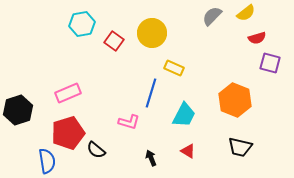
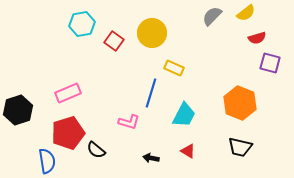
orange hexagon: moved 5 px right, 3 px down
black arrow: rotated 56 degrees counterclockwise
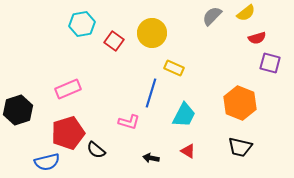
pink rectangle: moved 4 px up
blue semicircle: moved 1 px down; rotated 85 degrees clockwise
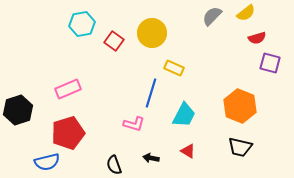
orange hexagon: moved 3 px down
pink L-shape: moved 5 px right, 2 px down
black semicircle: moved 18 px right, 15 px down; rotated 30 degrees clockwise
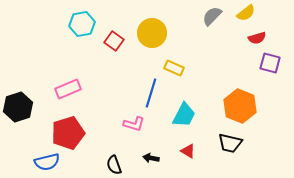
black hexagon: moved 3 px up
black trapezoid: moved 10 px left, 4 px up
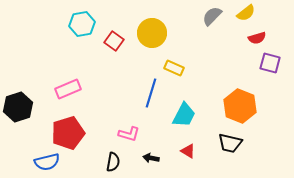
pink L-shape: moved 5 px left, 10 px down
black semicircle: moved 1 px left, 3 px up; rotated 150 degrees counterclockwise
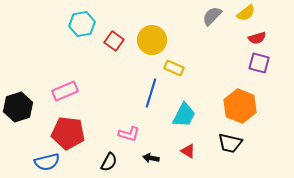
yellow circle: moved 7 px down
purple square: moved 11 px left
pink rectangle: moved 3 px left, 2 px down
red pentagon: rotated 24 degrees clockwise
black semicircle: moved 4 px left; rotated 18 degrees clockwise
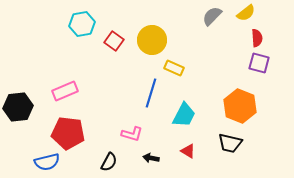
red semicircle: rotated 78 degrees counterclockwise
black hexagon: rotated 12 degrees clockwise
pink L-shape: moved 3 px right
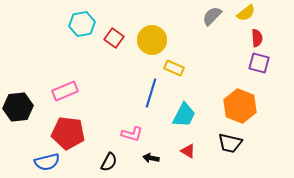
red square: moved 3 px up
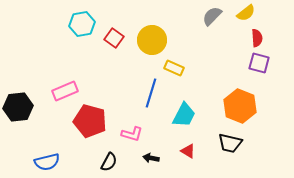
red pentagon: moved 22 px right, 12 px up; rotated 8 degrees clockwise
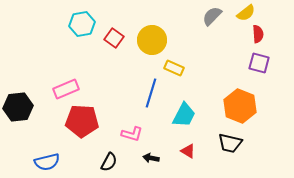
red semicircle: moved 1 px right, 4 px up
pink rectangle: moved 1 px right, 2 px up
red pentagon: moved 8 px left; rotated 12 degrees counterclockwise
